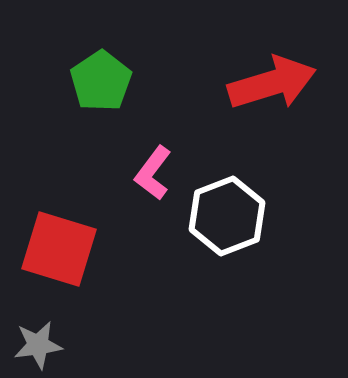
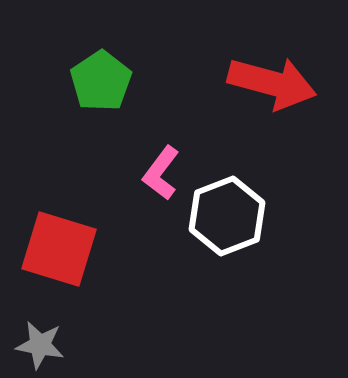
red arrow: rotated 32 degrees clockwise
pink L-shape: moved 8 px right
gray star: moved 2 px right; rotated 18 degrees clockwise
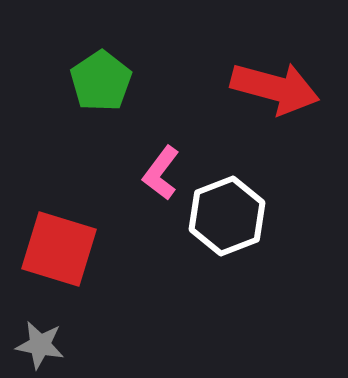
red arrow: moved 3 px right, 5 px down
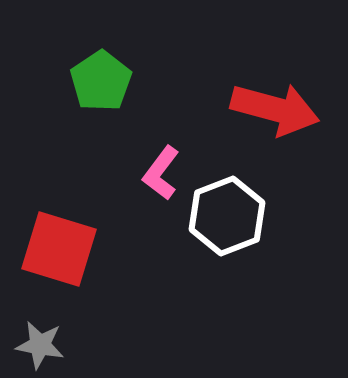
red arrow: moved 21 px down
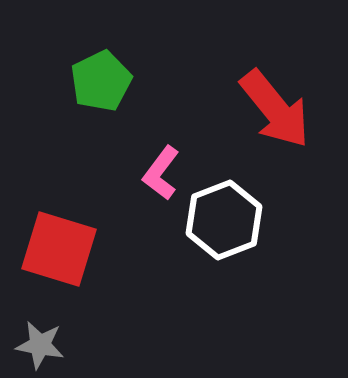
green pentagon: rotated 8 degrees clockwise
red arrow: rotated 36 degrees clockwise
white hexagon: moved 3 px left, 4 px down
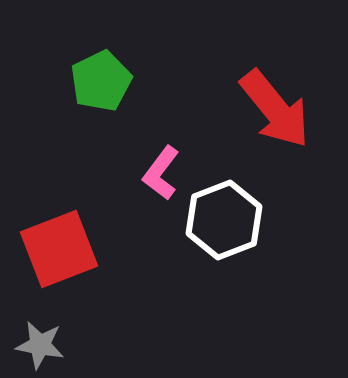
red square: rotated 38 degrees counterclockwise
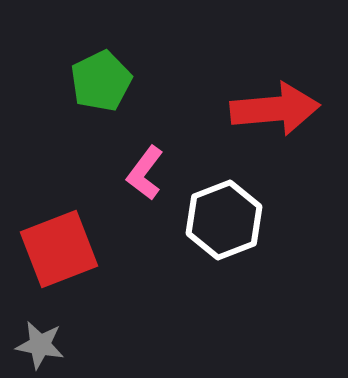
red arrow: rotated 56 degrees counterclockwise
pink L-shape: moved 16 px left
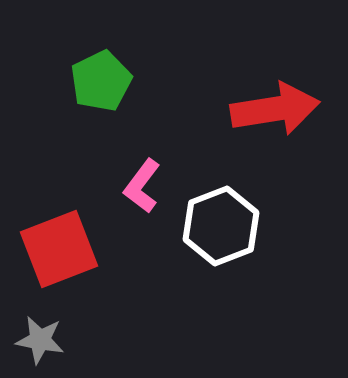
red arrow: rotated 4 degrees counterclockwise
pink L-shape: moved 3 px left, 13 px down
white hexagon: moved 3 px left, 6 px down
gray star: moved 5 px up
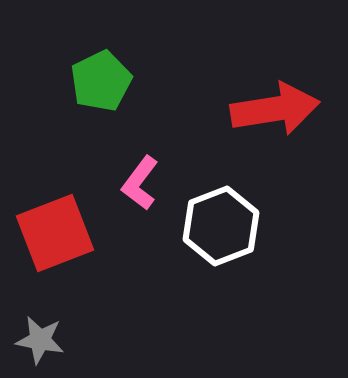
pink L-shape: moved 2 px left, 3 px up
red square: moved 4 px left, 16 px up
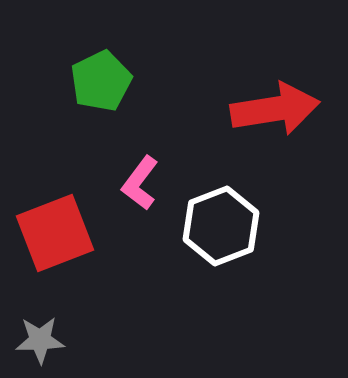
gray star: rotated 12 degrees counterclockwise
